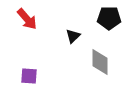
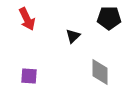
red arrow: rotated 15 degrees clockwise
gray diamond: moved 10 px down
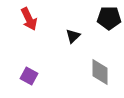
red arrow: moved 2 px right
purple square: rotated 24 degrees clockwise
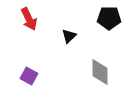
black triangle: moved 4 px left
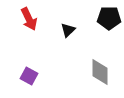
black triangle: moved 1 px left, 6 px up
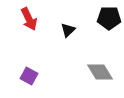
gray diamond: rotated 32 degrees counterclockwise
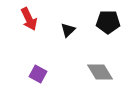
black pentagon: moved 1 px left, 4 px down
purple square: moved 9 px right, 2 px up
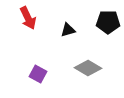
red arrow: moved 1 px left, 1 px up
black triangle: rotated 28 degrees clockwise
gray diamond: moved 12 px left, 4 px up; rotated 28 degrees counterclockwise
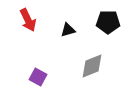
red arrow: moved 2 px down
gray diamond: moved 4 px right, 2 px up; rotated 52 degrees counterclockwise
purple square: moved 3 px down
